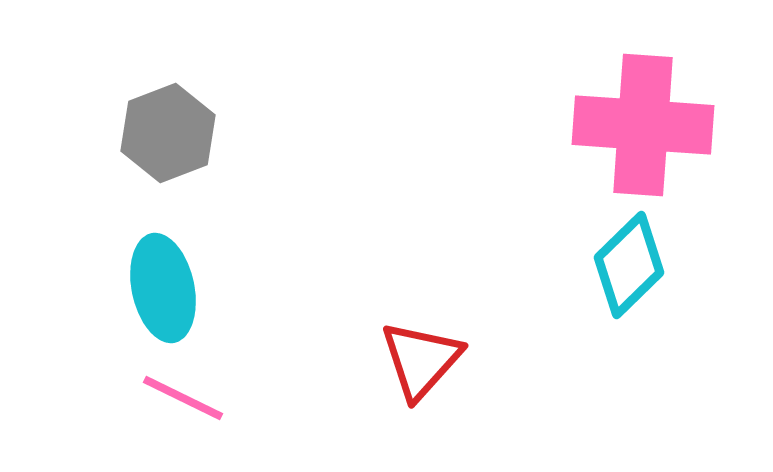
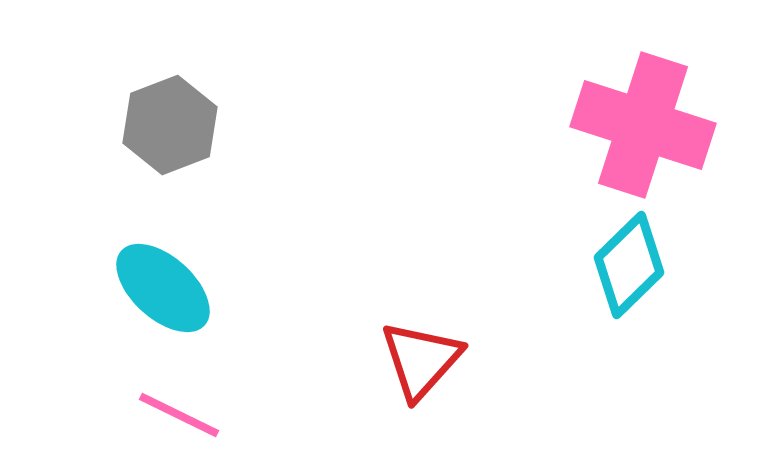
pink cross: rotated 14 degrees clockwise
gray hexagon: moved 2 px right, 8 px up
cyan ellipse: rotated 36 degrees counterclockwise
pink line: moved 4 px left, 17 px down
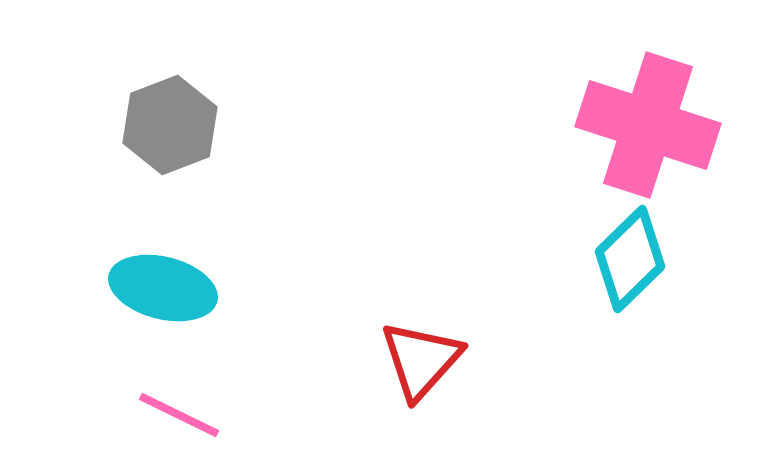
pink cross: moved 5 px right
cyan diamond: moved 1 px right, 6 px up
cyan ellipse: rotated 28 degrees counterclockwise
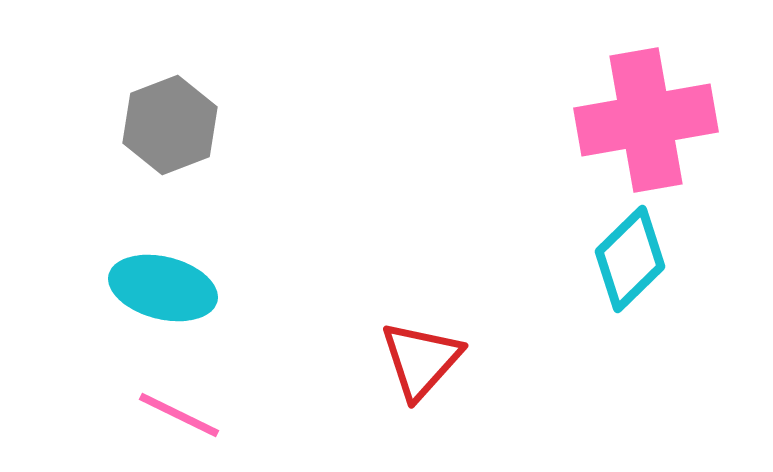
pink cross: moved 2 px left, 5 px up; rotated 28 degrees counterclockwise
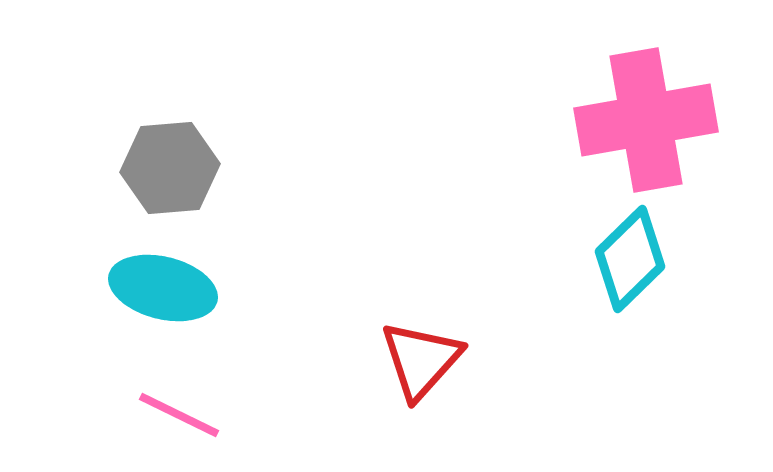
gray hexagon: moved 43 px down; rotated 16 degrees clockwise
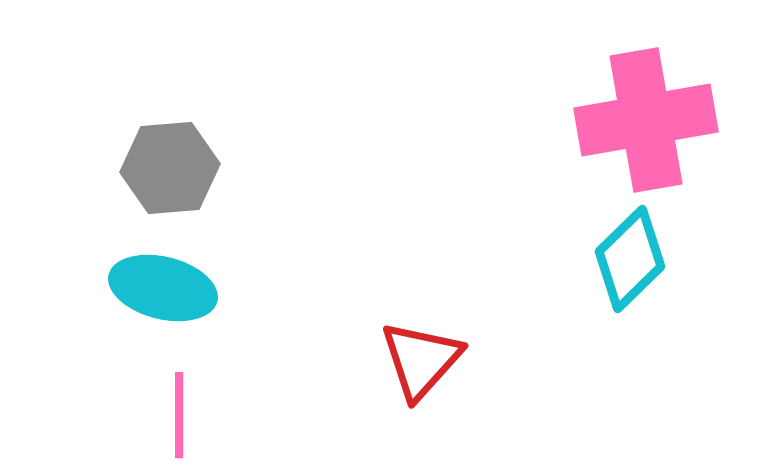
pink line: rotated 64 degrees clockwise
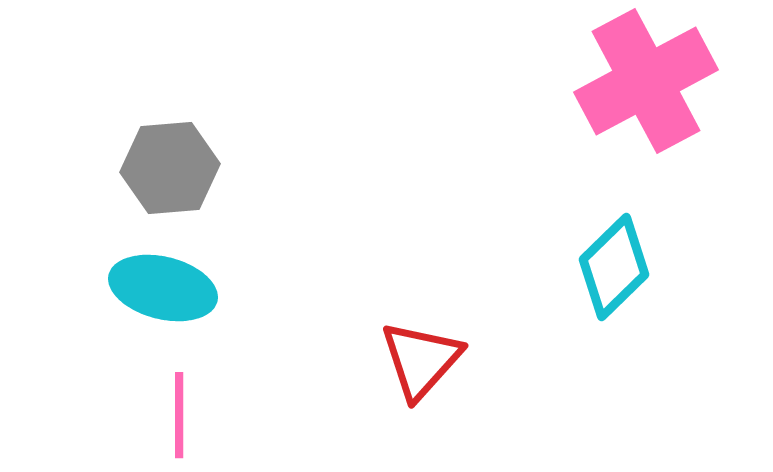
pink cross: moved 39 px up; rotated 18 degrees counterclockwise
cyan diamond: moved 16 px left, 8 px down
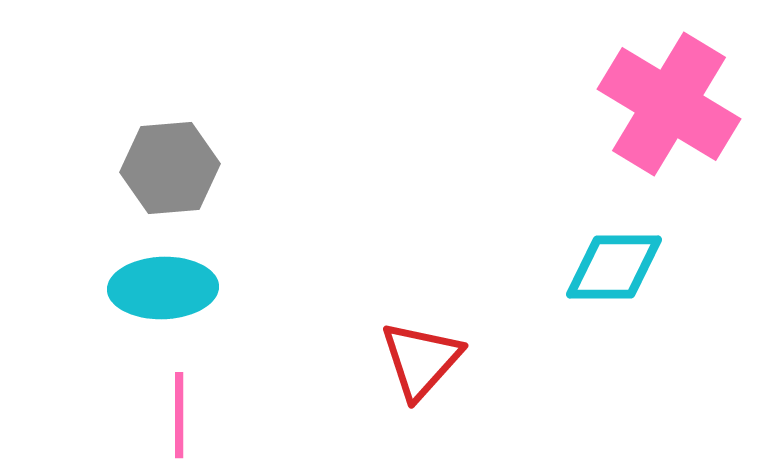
pink cross: moved 23 px right, 23 px down; rotated 31 degrees counterclockwise
cyan diamond: rotated 44 degrees clockwise
cyan ellipse: rotated 16 degrees counterclockwise
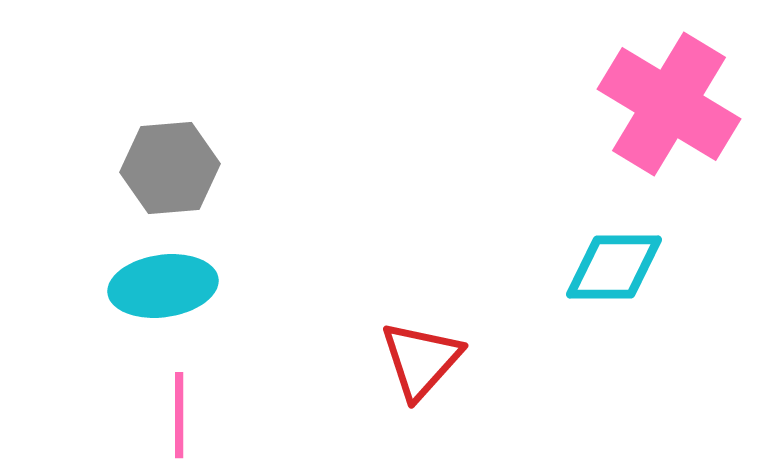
cyan ellipse: moved 2 px up; rotated 6 degrees counterclockwise
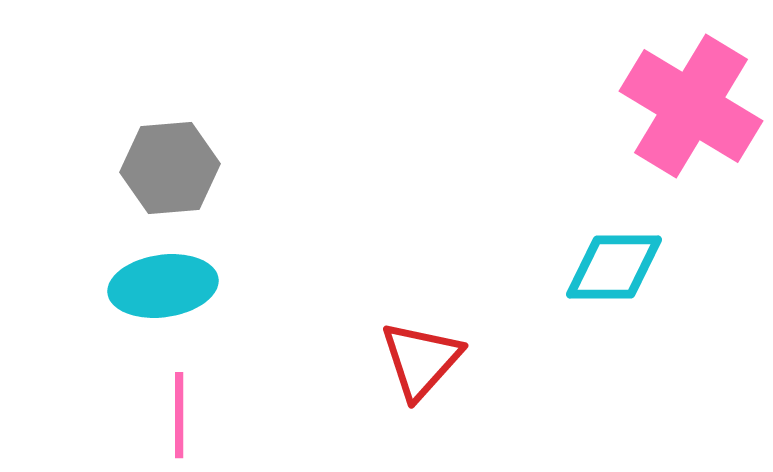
pink cross: moved 22 px right, 2 px down
